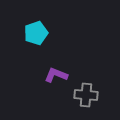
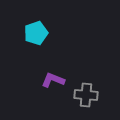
purple L-shape: moved 3 px left, 5 px down
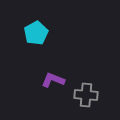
cyan pentagon: rotated 10 degrees counterclockwise
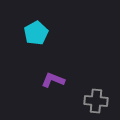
gray cross: moved 10 px right, 6 px down
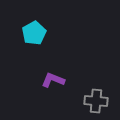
cyan pentagon: moved 2 px left
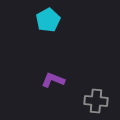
cyan pentagon: moved 14 px right, 13 px up
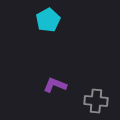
purple L-shape: moved 2 px right, 5 px down
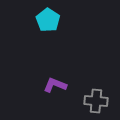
cyan pentagon: rotated 10 degrees counterclockwise
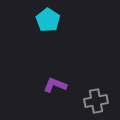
gray cross: rotated 15 degrees counterclockwise
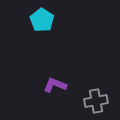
cyan pentagon: moved 6 px left
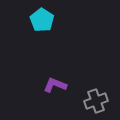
gray cross: rotated 10 degrees counterclockwise
